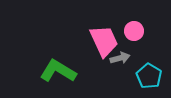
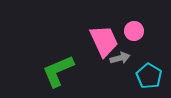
green L-shape: rotated 54 degrees counterclockwise
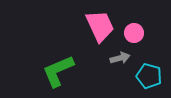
pink circle: moved 2 px down
pink trapezoid: moved 4 px left, 15 px up
cyan pentagon: rotated 15 degrees counterclockwise
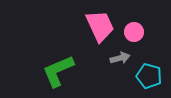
pink circle: moved 1 px up
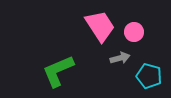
pink trapezoid: rotated 8 degrees counterclockwise
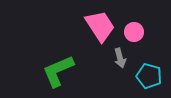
gray arrow: rotated 90 degrees clockwise
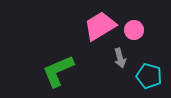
pink trapezoid: rotated 88 degrees counterclockwise
pink circle: moved 2 px up
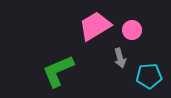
pink trapezoid: moved 5 px left
pink circle: moved 2 px left
cyan pentagon: rotated 20 degrees counterclockwise
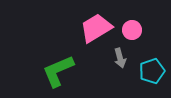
pink trapezoid: moved 1 px right, 2 px down
cyan pentagon: moved 3 px right, 5 px up; rotated 15 degrees counterclockwise
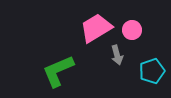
gray arrow: moved 3 px left, 3 px up
